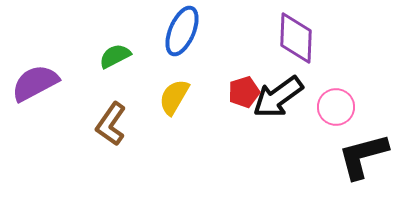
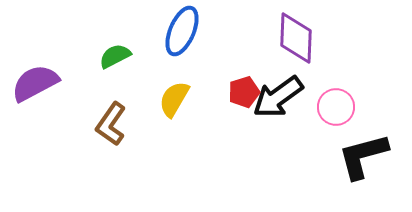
yellow semicircle: moved 2 px down
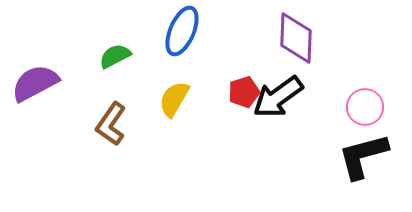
pink circle: moved 29 px right
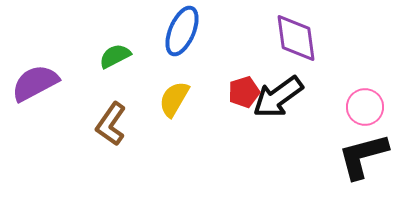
purple diamond: rotated 10 degrees counterclockwise
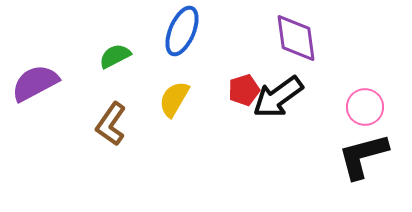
red pentagon: moved 2 px up
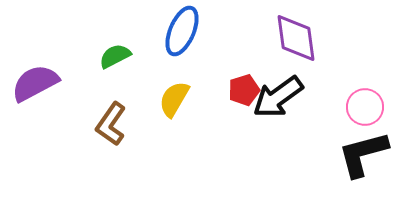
black L-shape: moved 2 px up
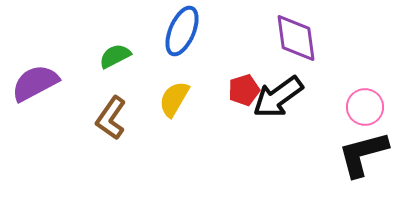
brown L-shape: moved 6 px up
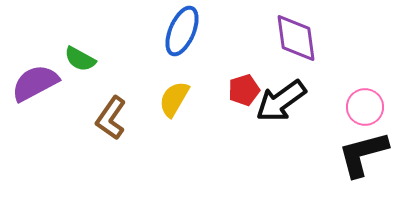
green semicircle: moved 35 px left, 3 px down; rotated 124 degrees counterclockwise
black arrow: moved 3 px right, 4 px down
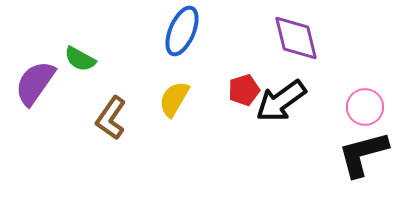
purple diamond: rotated 6 degrees counterclockwise
purple semicircle: rotated 27 degrees counterclockwise
